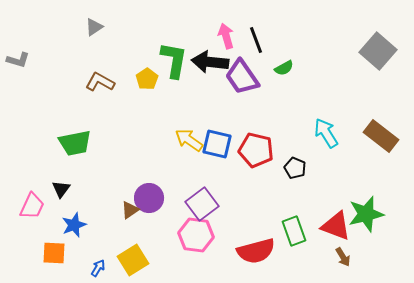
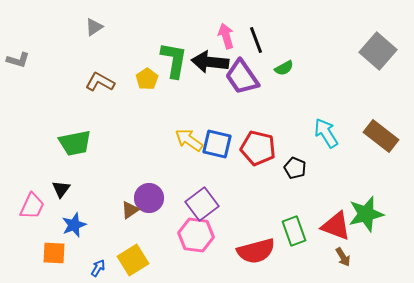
red pentagon: moved 2 px right, 2 px up
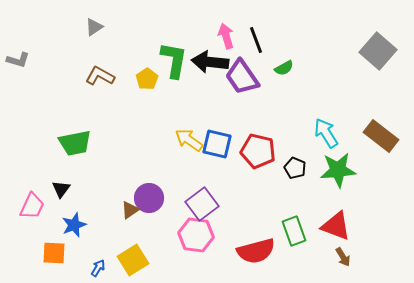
brown L-shape: moved 6 px up
red pentagon: moved 3 px down
green star: moved 28 px left, 44 px up; rotated 9 degrees clockwise
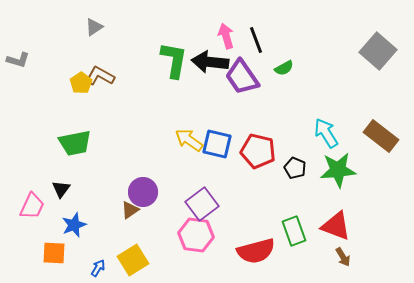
yellow pentagon: moved 66 px left, 4 px down
purple circle: moved 6 px left, 6 px up
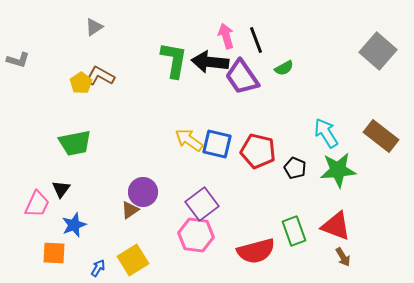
pink trapezoid: moved 5 px right, 2 px up
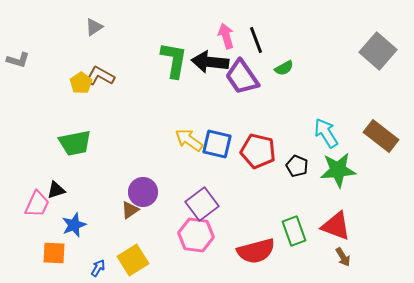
black pentagon: moved 2 px right, 2 px up
black triangle: moved 5 px left, 1 px down; rotated 36 degrees clockwise
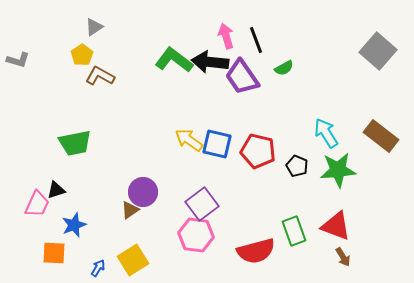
green L-shape: rotated 63 degrees counterclockwise
yellow pentagon: moved 1 px right, 28 px up
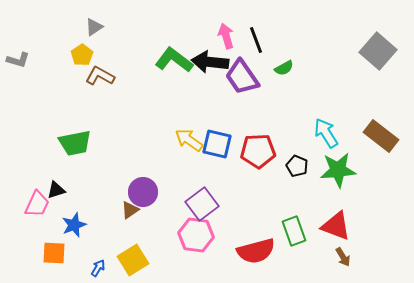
red pentagon: rotated 16 degrees counterclockwise
